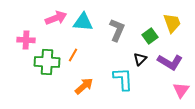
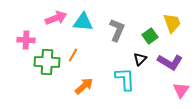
cyan L-shape: moved 2 px right
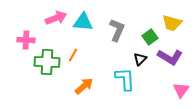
yellow trapezoid: rotated 125 degrees clockwise
green square: moved 1 px down
purple L-shape: moved 5 px up
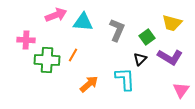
pink arrow: moved 3 px up
green square: moved 3 px left
green cross: moved 2 px up
orange arrow: moved 5 px right, 2 px up
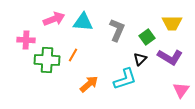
pink arrow: moved 2 px left, 4 px down
yellow trapezoid: rotated 15 degrees counterclockwise
cyan L-shape: rotated 75 degrees clockwise
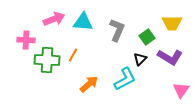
cyan L-shape: rotated 10 degrees counterclockwise
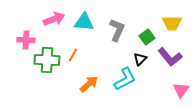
cyan triangle: moved 1 px right
purple L-shape: rotated 20 degrees clockwise
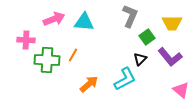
gray L-shape: moved 13 px right, 14 px up
pink triangle: rotated 24 degrees counterclockwise
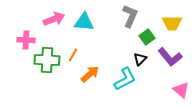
orange arrow: moved 1 px right, 10 px up
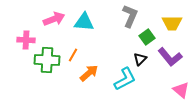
orange arrow: moved 1 px left, 1 px up
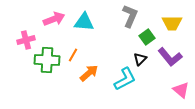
pink cross: rotated 18 degrees counterclockwise
